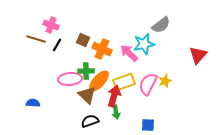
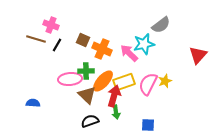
orange ellipse: moved 4 px right
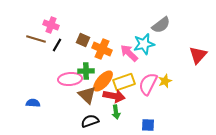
red arrow: rotated 85 degrees clockwise
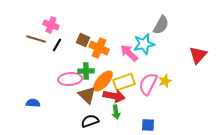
gray semicircle: rotated 24 degrees counterclockwise
orange cross: moved 3 px left, 1 px up
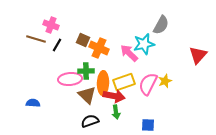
orange ellipse: moved 2 px down; rotated 40 degrees counterclockwise
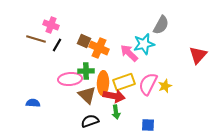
brown square: moved 1 px right, 1 px down
yellow star: moved 5 px down
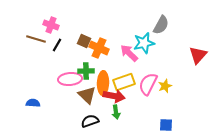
cyan star: moved 1 px up
blue square: moved 18 px right
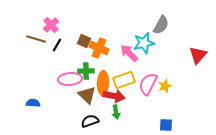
pink cross: rotated 28 degrees clockwise
yellow rectangle: moved 2 px up
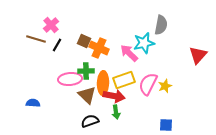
gray semicircle: rotated 18 degrees counterclockwise
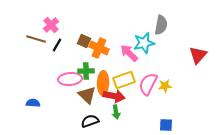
yellow star: rotated 16 degrees clockwise
